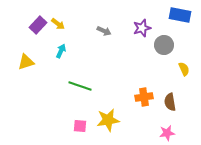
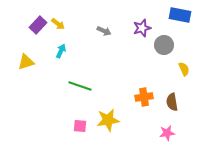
brown semicircle: moved 2 px right
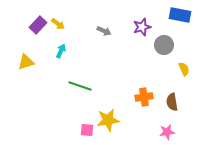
purple star: moved 1 px up
pink square: moved 7 px right, 4 px down
pink star: moved 1 px up
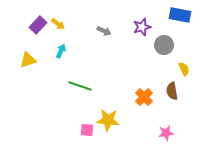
yellow triangle: moved 2 px right, 2 px up
orange cross: rotated 36 degrees counterclockwise
brown semicircle: moved 11 px up
yellow star: rotated 15 degrees clockwise
pink star: moved 1 px left, 1 px down
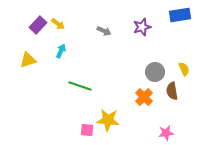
blue rectangle: rotated 20 degrees counterclockwise
gray circle: moved 9 px left, 27 px down
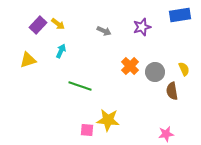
orange cross: moved 14 px left, 31 px up
pink star: moved 1 px down
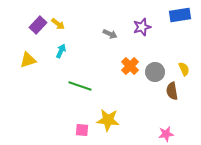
gray arrow: moved 6 px right, 3 px down
pink square: moved 5 px left
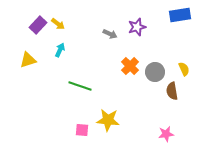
purple star: moved 5 px left
cyan arrow: moved 1 px left, 1 px up
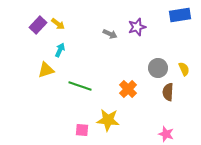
yellow triangle: moved 18 px right, 10 px down
orange cross: moved 2 px left, 23 px down
gray circle: moved 3 px right, 4 px up
brown semicircle: moved 4 px left, 1 px down; rotated 12 degrees clockwise
pink star: rotated 28 degrees clockwise
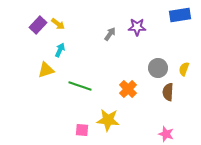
purple star: rotated 18 degrees clockwise
gray arrow: rotated 80 degrees counterclockwise
yellow semicircle: rotated 136 degrees counterclockwise
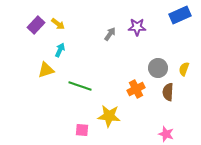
blue rectangle: rotated 15 degrees counterclockwise
purple rectangle: moved 2 px left
orange cross: moved 8 px right; rotated 18 degrees clockwise
yellow star: moved 1 px right, 4 px up
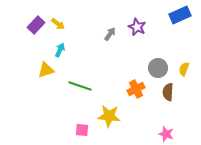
purple star: rotated 24 degrees clockwise
